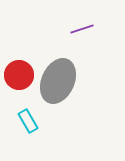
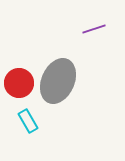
purple line: moved 12 px right
red circle: moved 8 px down
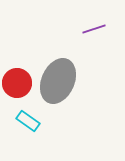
red circle: moved 2 px left
cyan rectangle: rotated 25 degrees counterclockwise
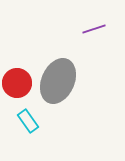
cyan rectangle: rotated 20 degrees clockwise
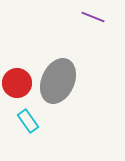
purple line: moved 1 px left, 12 px up; rotated 40 degrees clockwise
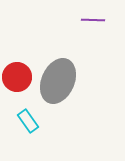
purple line: moved 3 px down; rotated 20 degrees counterclockwise
red circle: moved 6 px up
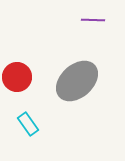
gray ellipse: moved 19 px right; rotated 24 degrees clockwise
cyan rectangle: moved 3 px down
